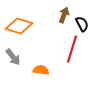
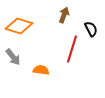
black semicircle: moved 9 px right, 5 px down
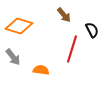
brown arrow: rotated 119 degrees clockwise
black semicircle: moved 1 px right, 1 px down
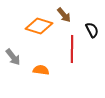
orange diamond: moved 20 px right
red line: rotated 16 degrees counterclockwise
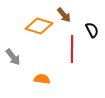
orange semicircle: moved 1 px right, 9 px down
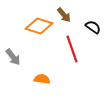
black semicircle: moved 1 px right, 3 px up; rotated 28 degrees counterclockwise
red line: rotated 20 degrees counterclockwise
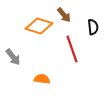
black semicircle: rotated 49 degrees clockwise
